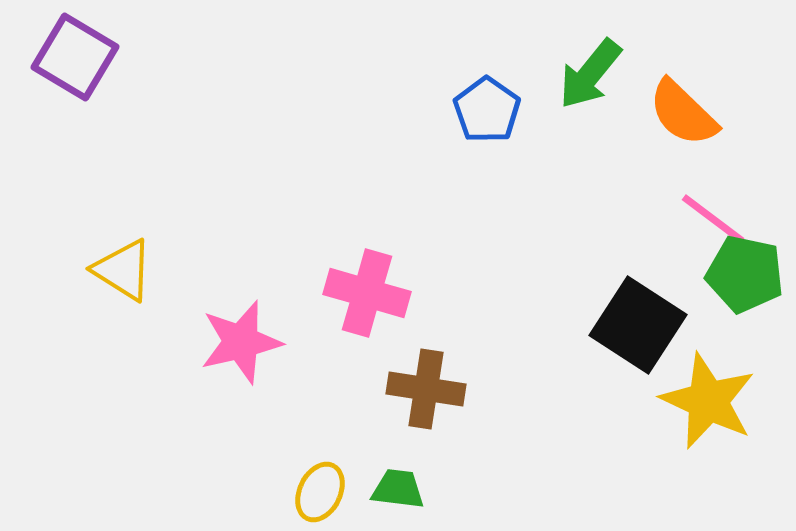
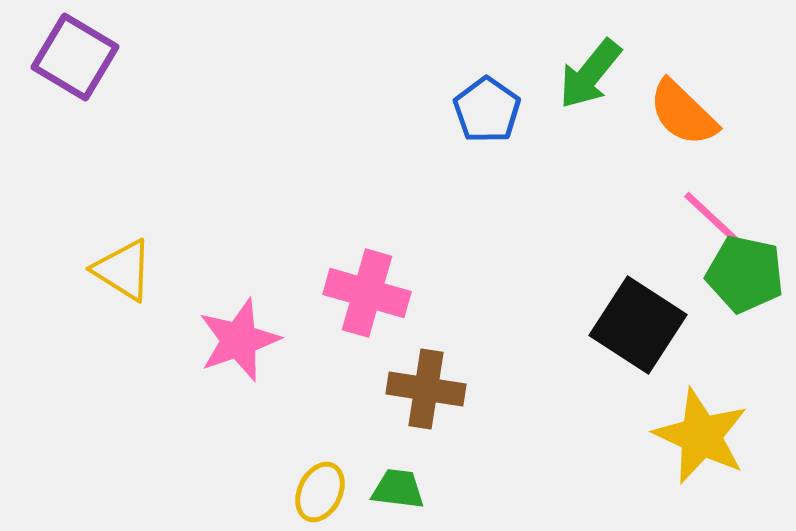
pink line: rotated 6 degrees clockwise
pink star: moved 2 px left, 2 px up; rotated 6 degrees counterclockwise
yellow star: moved 7 px left, 35 px down
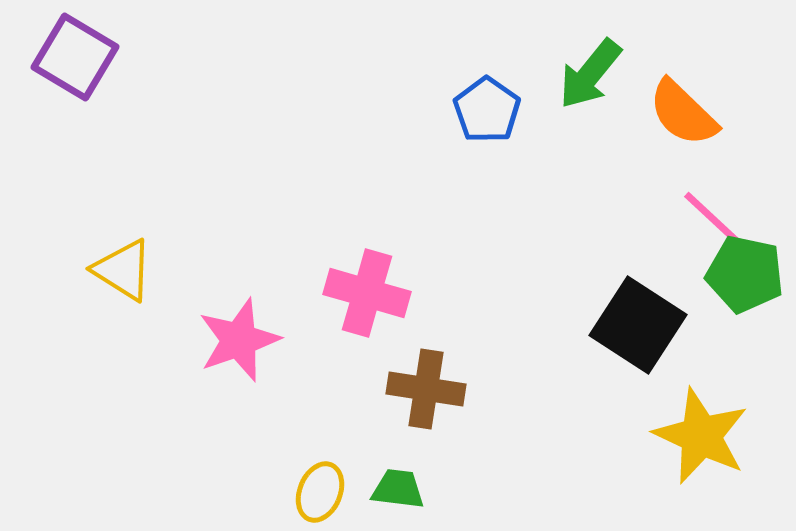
yellow ellipse: rotated 4 degrees counterclockwise
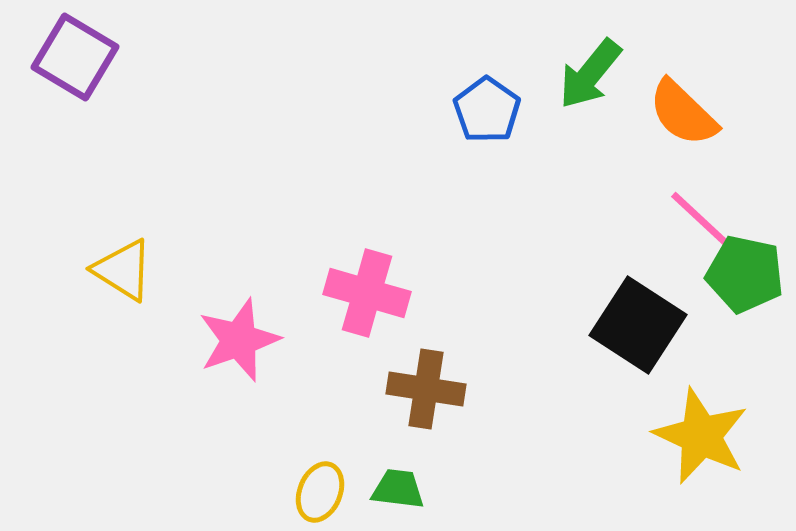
pink line: moved 13 px left
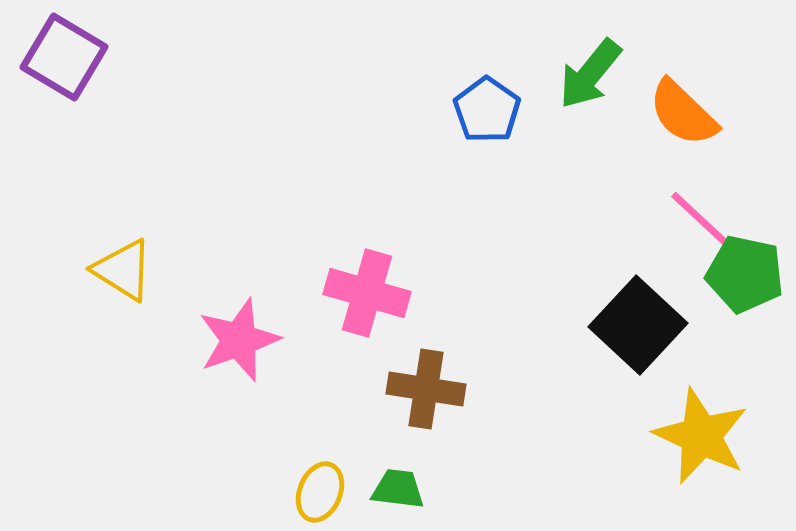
purple square: moved 11 px left
black square: rotated 10 degrees clockwise
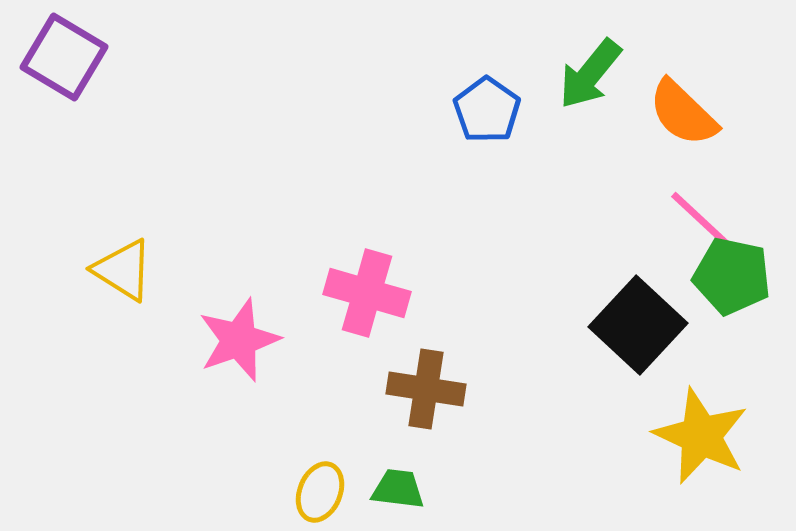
green pentagon: moved 13 px left, 2 px down
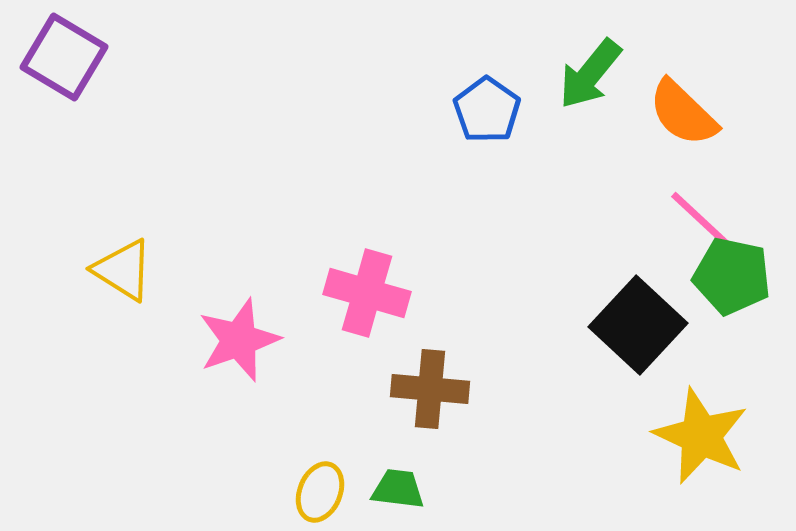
brown cross: moved 4 px right; rotated 4 degrees counterclockwise
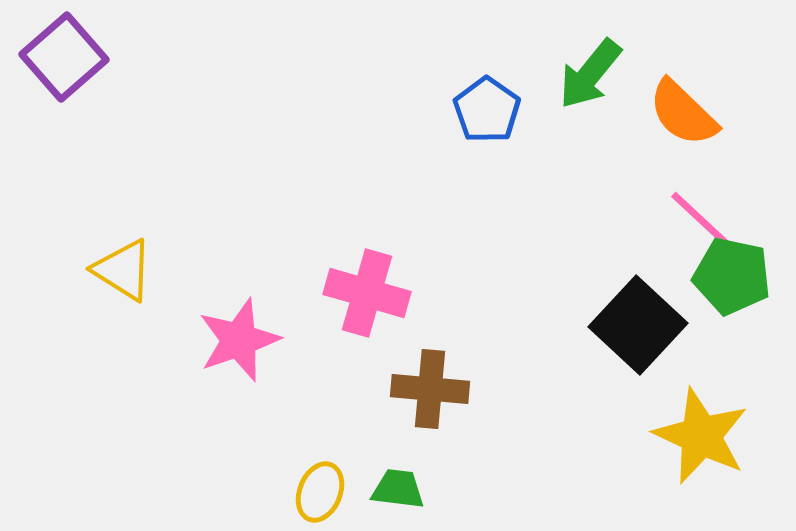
purple square: rotated 18 degrees clockwise
